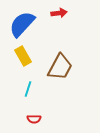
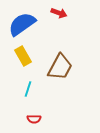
red arrow: rotated 28 degrees clockwise
blue semicircle: rotated 12 degrees clockwise
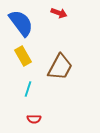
blue semicircle: moved 1 px left, 1 px up; rotated 88 degrees clockwise
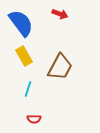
red arrow: moved 1 px right, 1 px down
yellow rectangle: moved 1 px right
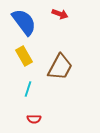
blue semicircle: moved 3 px right, 1 px up
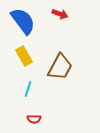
blue semicircle: moved 1 px left, 1 px up
